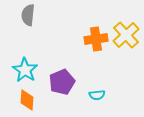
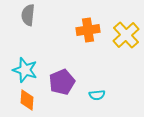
orange cross: moved 8 px left, 9 px up
cyan star: rotated 15 degrees counterclockwise
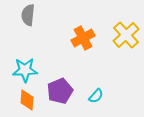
orange cross: moved 5 px left, 8 px down; rotated 20 degrees counterclockwise
cyan star: rotated 20 degrees counterclockwise
purple pentagon: moved 2 px left, 9 px down
cyan semicircle: moved 1 px left, 1 px down; rotated 42 degrees counterclockwise
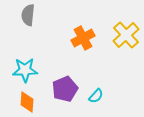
purple pentagon: moved 5 px right, 2 px up
orange diamond: moved 2 px down
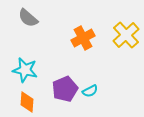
gray semicircle: moved 3 px down; rotated 55 degrees counterclockwise
cyan star: rotated 15 degrees clockwise
cyan semicircle: moved 6 px left, 5 px up; rotated 21 degrees clockwise
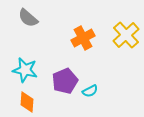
purple pentagon: moved 8 px up
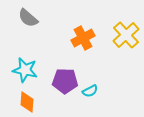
purple pentagon: rotated 25 degrees clockwise
